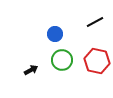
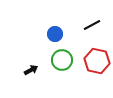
black line: moved 3 px left, 3 px down
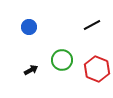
blue circle: moved 26 px left, 7 px up
red hexagon: moved 8 px down; rotated 10 degrees clockwise
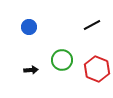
black arrow: rotated 24 degrees clockwise
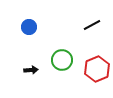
red hexagon: rotated 15 degrees clockwise
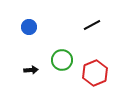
red hexagon: moved 2 px left, 4 px down
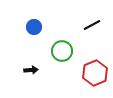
blue circle: moved 5 px right
green circle: moved 9 px up
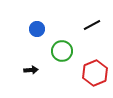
blue circle: moved 3 px right, 2 px down
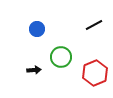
black line: moved 2 px right
green circle: moved 1 px left, 6 px down
black arrow: moved 3 px right
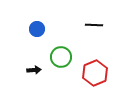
black line: rotated 30 degrees clockwise
